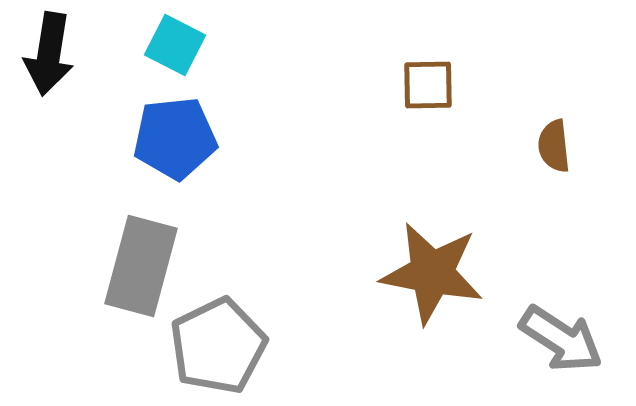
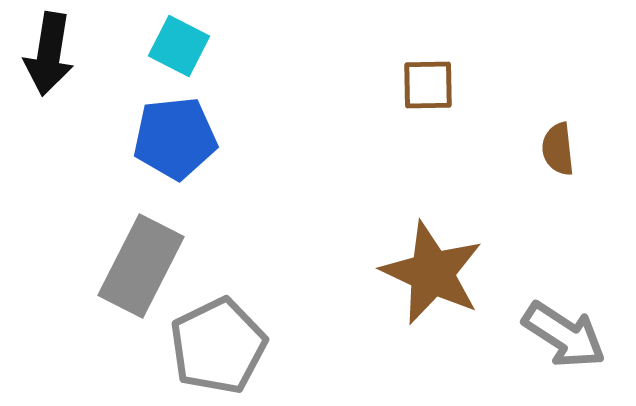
cyan square: moved 4 px right, 1 px down
brown semicircle: moved 4 px right, 3 px down
gray rectangle: rotated 12 degrees clockwise
brown star: rotated 14 degrees clockwise
gray arrow: moved 3 px right, 4 px up
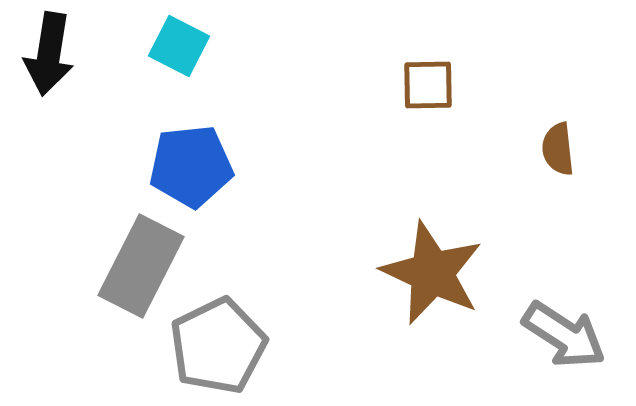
blue pentagon: moved 16 px right, 28 px down
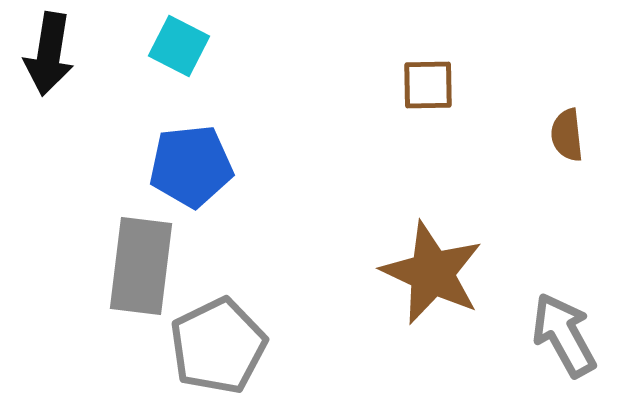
brown semicircle: moved 9 px right, 14 px up
gray rectangle: rotated 20 degrees counterclockwise
gray arrow: rotated 152 degrees counterclockwise
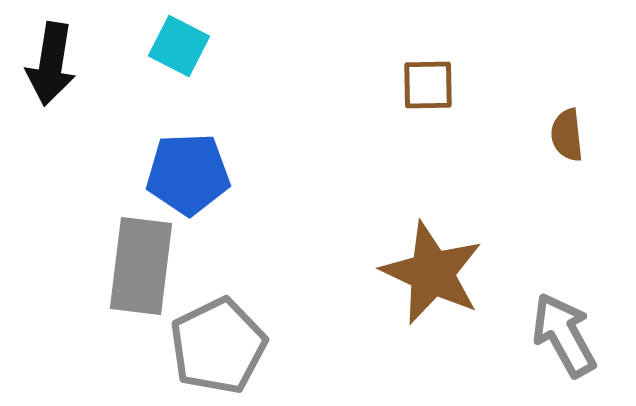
black arrow: moved 2 px right, 10 px down
blue pentagon: moved 3 px left, 8 px down; rotated 4 degrees clockwise
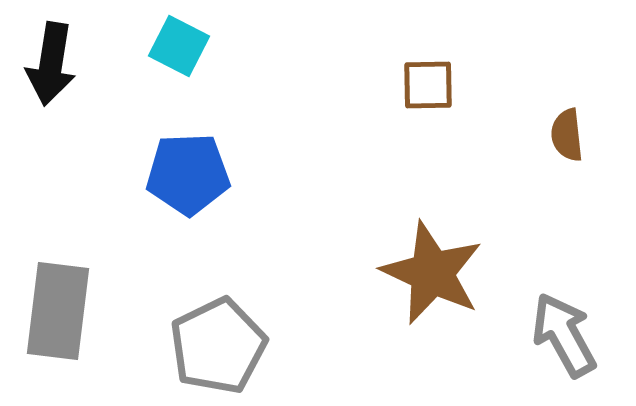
gray rectangle: moved 83 px left, 45 px down
